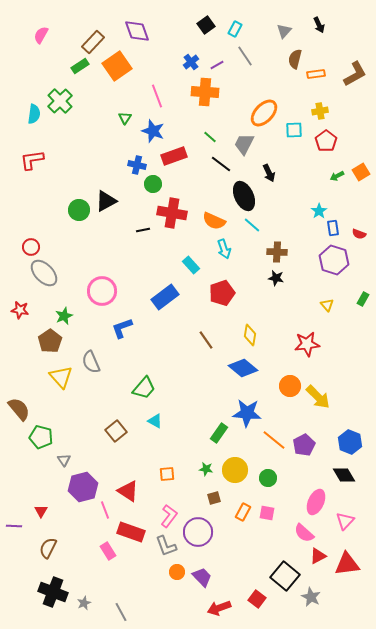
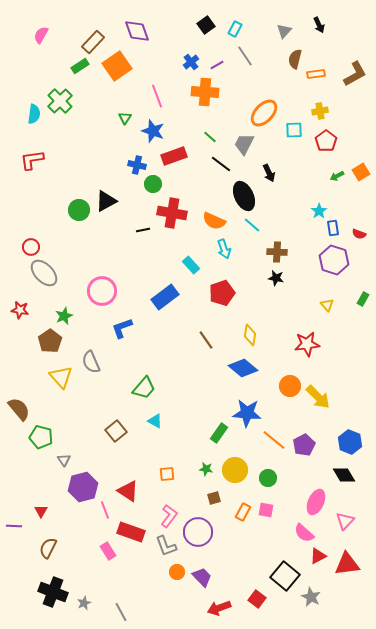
pink square at (267, 513): moved 1 px left, 3 px up
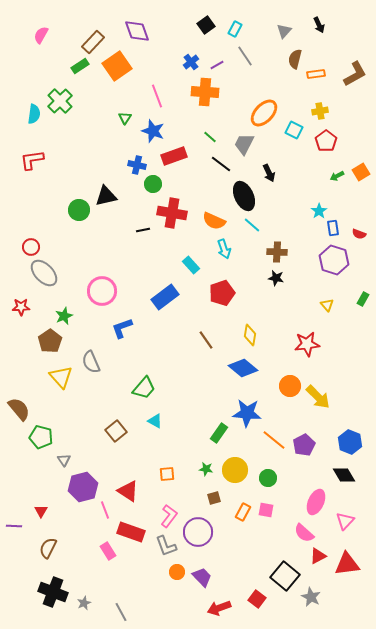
cyan square at (294, 130): rotated 30 degrees clockwise
black triangle at (106, 201): moved 5 px up; rotated 15 degrees clockwise
red star at (20, 310): moved 1 px right, 3 px up; rotated 12 degrees counterclockwise
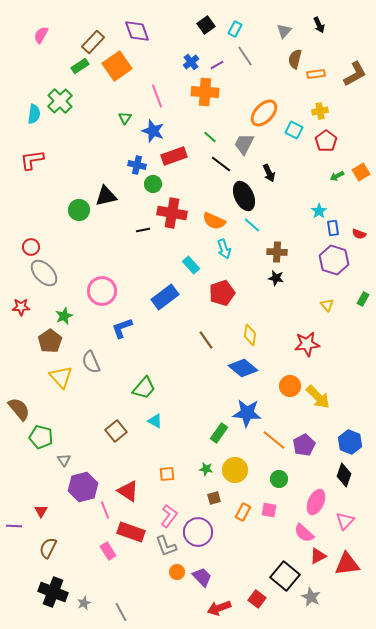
black diamond at (344, 475): rotated 50 degrees clockwise
green circle at (268, 478): moved 11 px right, 1 px down
pink square at (266, 510): moved 3 px right
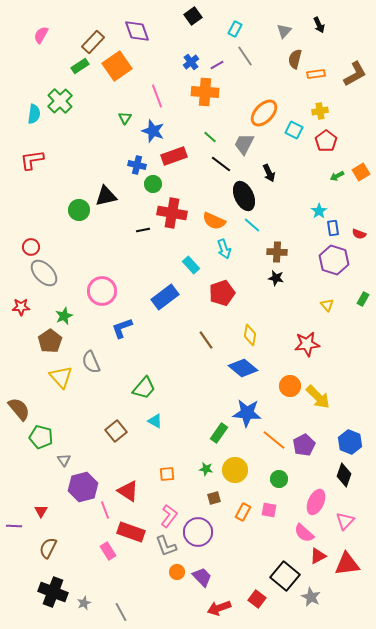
black square at (206, 25): moved 13 px left, 9 px up
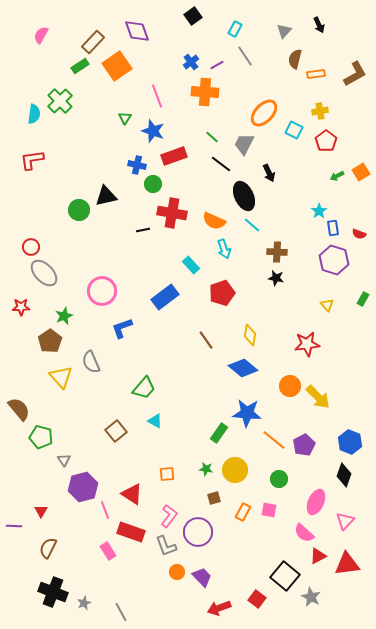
green line at (210, 137): moved 2 px right
red triangle at (128, 491): moved 4 px right, 3 px down
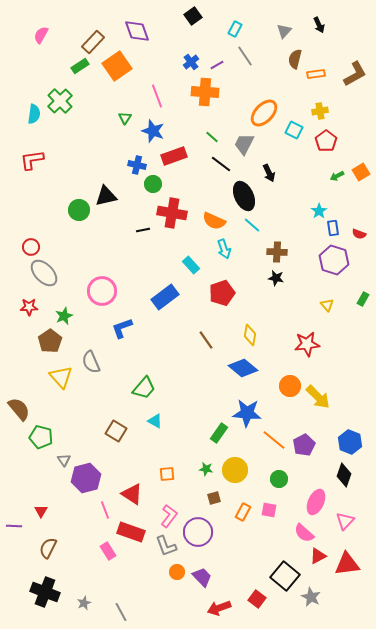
red star at (21, 307): moved 8 px right
brown square at (116, 431): rotated 20 degrees counterclockwise
purple hexagon at (83, 487): moved 3 px right, 9 px up
black cross at (53, 592): moved 8 px left
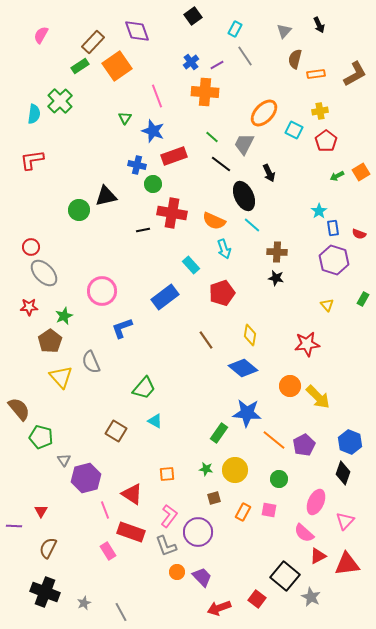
black diamond at (344, 475): moved 1 px left, 2 px up
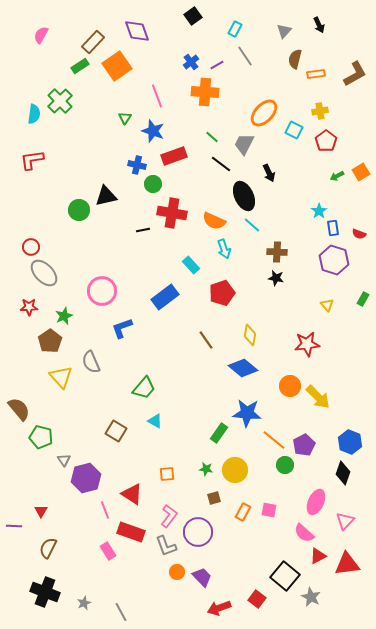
green circle at (279, 479): moved 6 px right, 14 px up
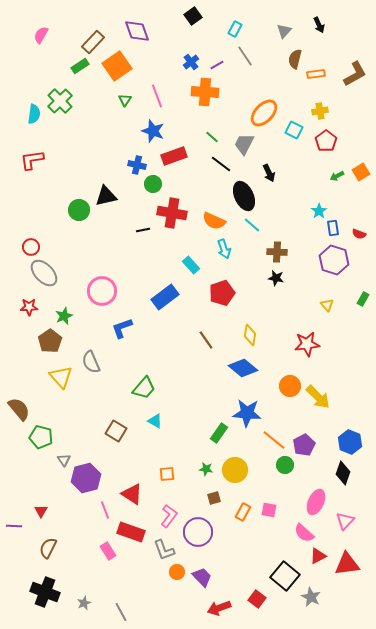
green triangle at (125, 118): moved 18 px up
gray L-shape at (166, 546): moved 2 px left, 4 px down
